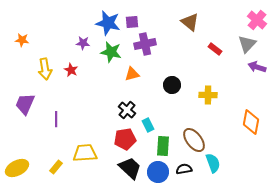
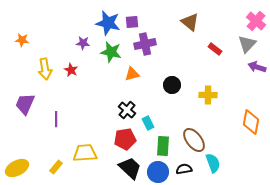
pink cross: moved 1 px left, 1 px down
cyan rectangle: moved 2 px up
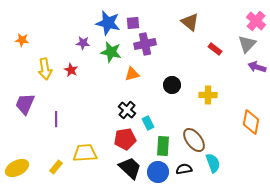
purple square: moved 1 px right, 1 px down
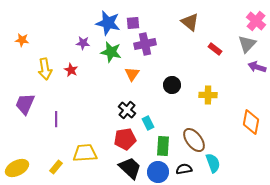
orange triangle: rotated 42 degrees counterclockwise
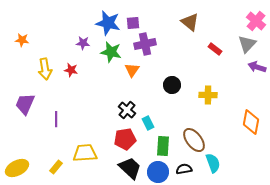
red star: rotated 16 degrees counterclockwise
orange triangle: moved 4 px up
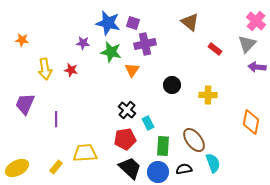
purple square: rotated 24 degrees clockwise
purple arrow: rotated 12 degrees counterclockwise
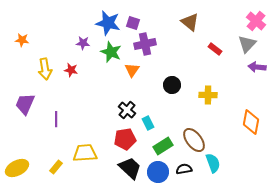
green star: rotated 10 degrees clockwise
green rectangle: rotated 54 degrees clockwise
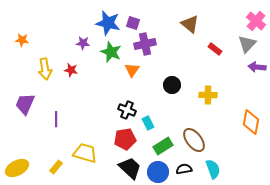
brown triangle: moved 2 px down
black cross: rotated 18 degrees counterclockwise
yellow trapezoid: rotated 20 degrees clockwise
cyan semicircle: moved 6 px down
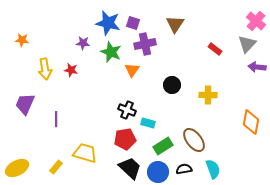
brown triangle: moved 15 px left; rotated 24 degrees clockwise
cyan rectangle: rotated 48 degrees counterclockwise
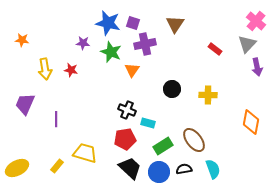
purple arrow: rotated 108 degrees counterclockwise
black circle: moved 4 px down
yellow rectangle: moved 1 px right, 1 px up
blue circle: moved 1 px right
